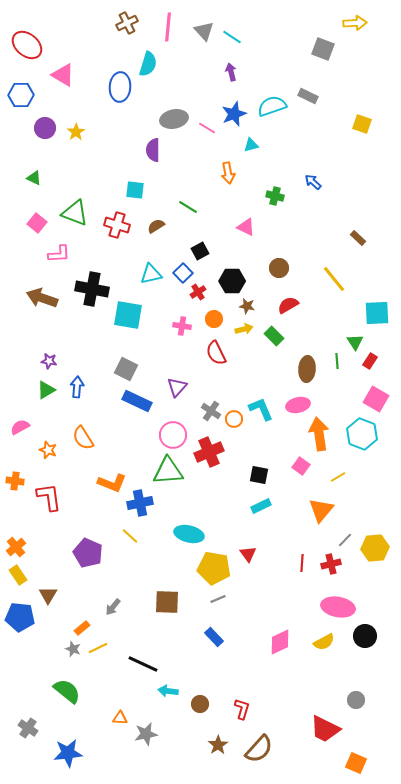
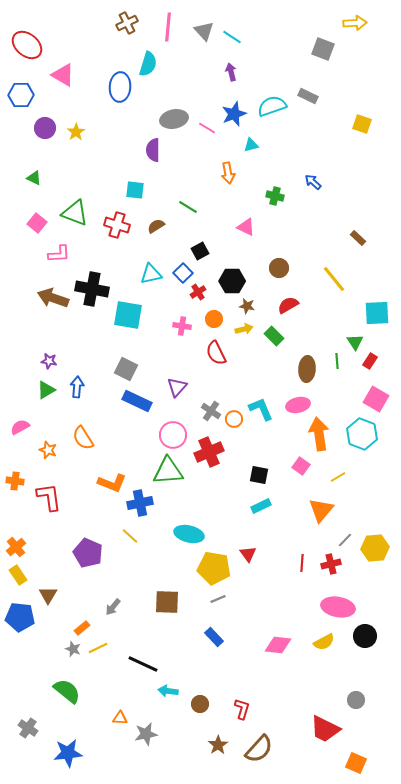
brown arrow at (42, 298): moved 11 px right
pink diamond at (280, 642): moved 2 px left, 3 px down; rotated 32 degrees clockwise
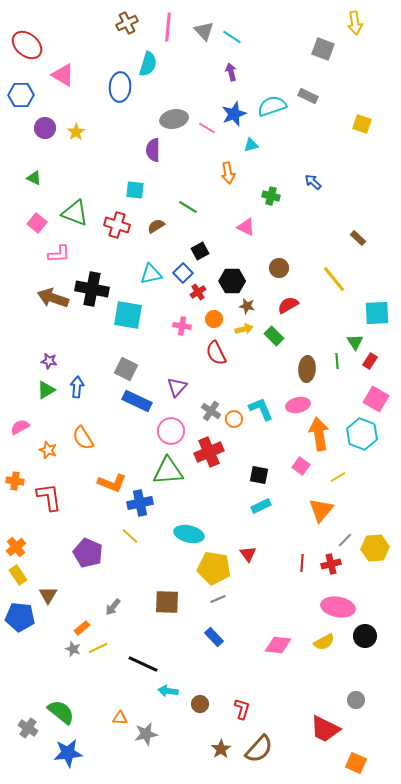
yellow arrow at (355, 23): rotated 85 degrees clockwise
green cross at (275, 196): moved 4 px left
pink circle at (173, 435): moved 2 px left, 4 px up
green semicircle at (67, 691): moved 6 px left, 21 px down
brown star at (218, 745): moved 3 px right, 4 px down
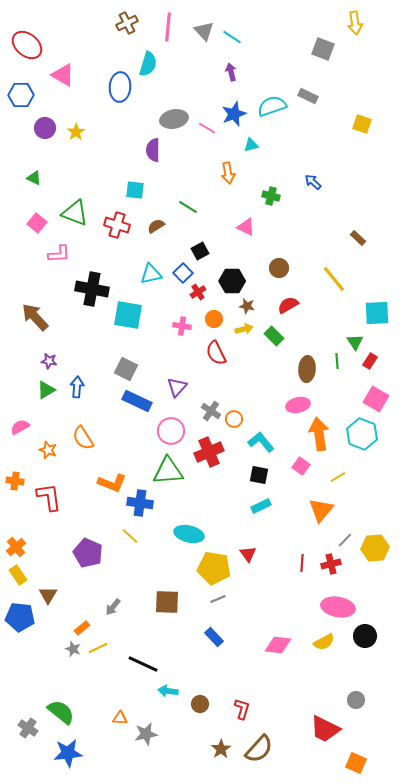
brown arrow at (53, 298): moved 18 px left, 19 px down; rotated 28 degrees clockwise
cyan L-shape at (261, 409): moved 33 px down; rotated 16 degrees counterclockwise
blue cross at (140, 503): rotated 20 degrees clockwise
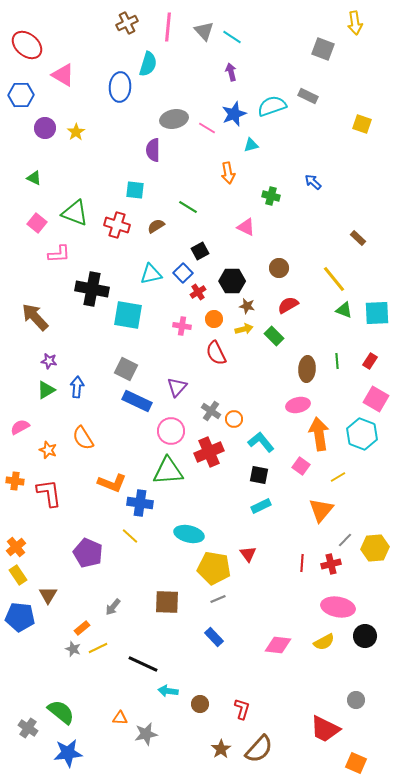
green triangle at (355, 342): moved 11 px left, 32 px up; rotated 36 degrees counterclockwise
red L-shape at (49, 497): moved 4 px up
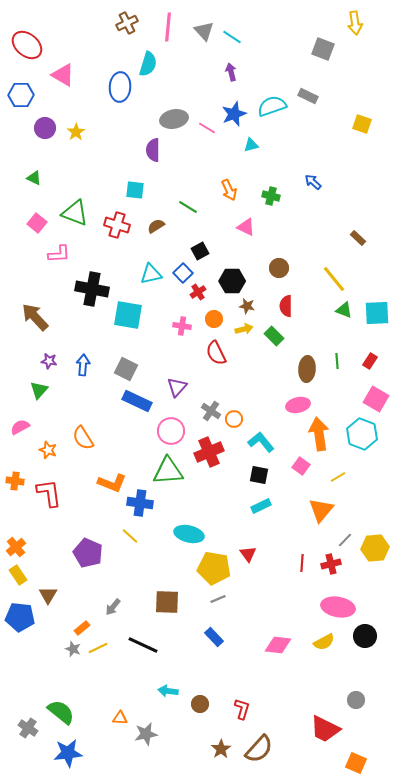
orange arrow at (228, 173): moved 1 px right, 17 px down; rotated 15 degrees counterclockwise
red semicircle at (288, 305): moved 2 px left, 1 px down; rotated 60 degrees counterclockwise
blue arrow at (77, 387): moved 6 px right, 22 px up
green triangle at (46, 390): moved 7 px left; rotated 18 degrees counterclockwise
black line at (143, 664): moved 19 px up
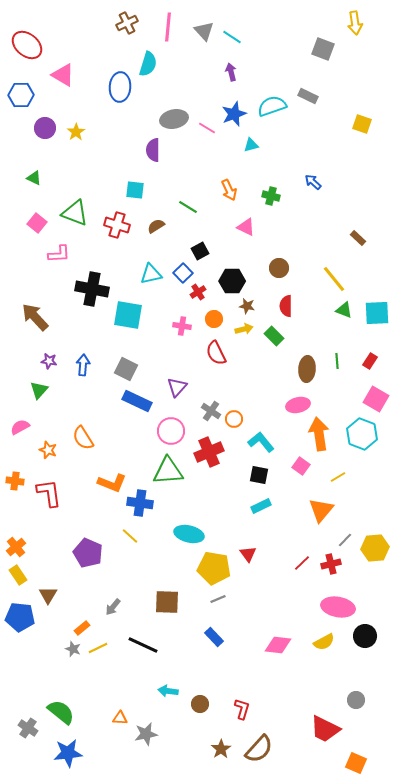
red line at (302, 563): rotated 42 degrees clockwise
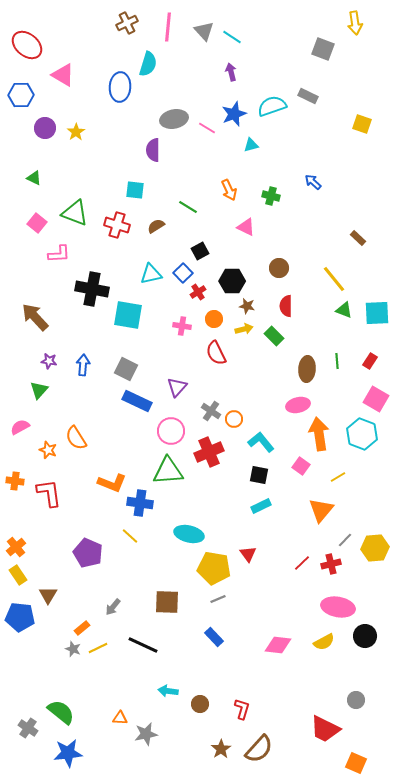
orange semicircle at (83, 438): moved 7 px left
